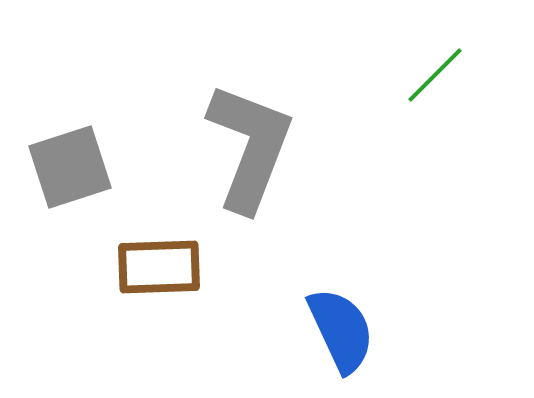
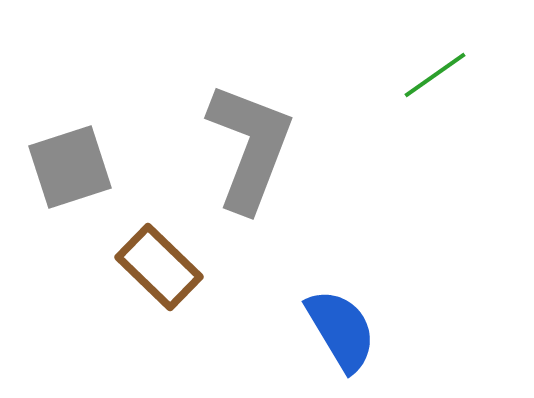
green line: rotated 10 degrees clockwise
brown rectangle: rotated 46 degrees clockwise
blue semicircle: rotated 6 degrees counterclockwise
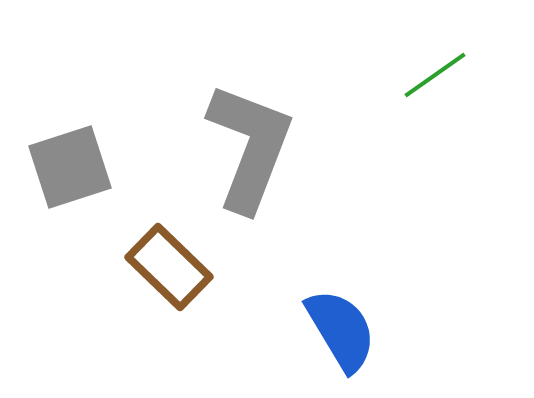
brown rectangle: moved 10 px right
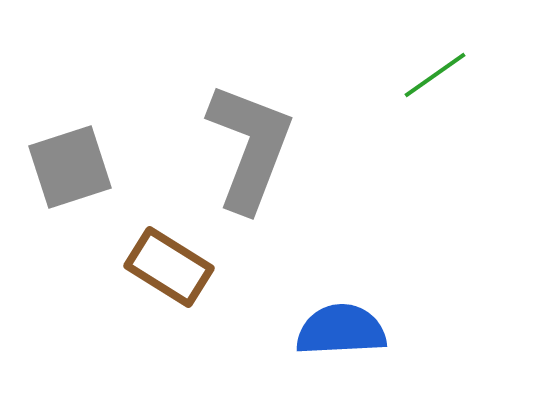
brown rectangle: rotated 12 degrees counterclockwise
blue semicircle: rotated 62 degrees counterclockwise
